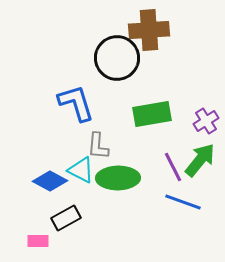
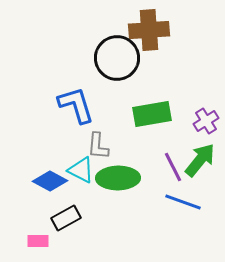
blue L-shape: moved 2 px down
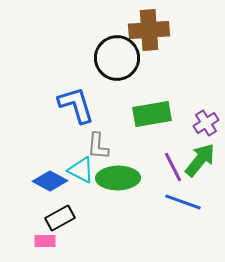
purple cross: moved 2 px down
black rectangle: moved 6 px left
pink rectangle: moved 7 px right
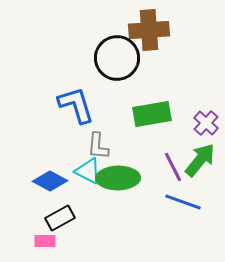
purple cross: rotated 15 degrees counterclockwise
cyan triangle: moved 7 px right, 1 px down
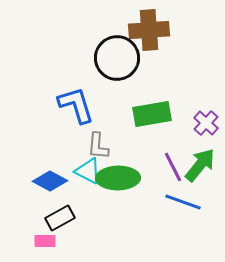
green arrow: moved 5 px down
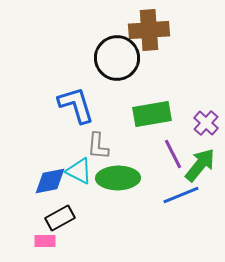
purple line: moved 13 px up
cyan triangle: moved 9 px left
blue diamond: rotated 40 degrees counterclockwise
blue line: moved 2 px left, 7 px up; rotated 42 degrees counterclockwise
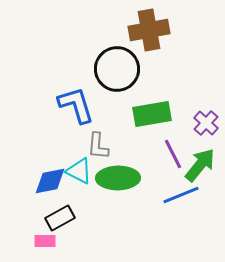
brown cross: rotated 6 degrees counterclockwise
black circle: moved 11 px down
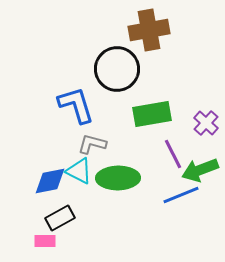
gray L-shape: moved 6 px left, 2 px up; rotated 100 degrees clockwise
green arrow: moved 5 px down; rotated 150 degrees counterclockwise
